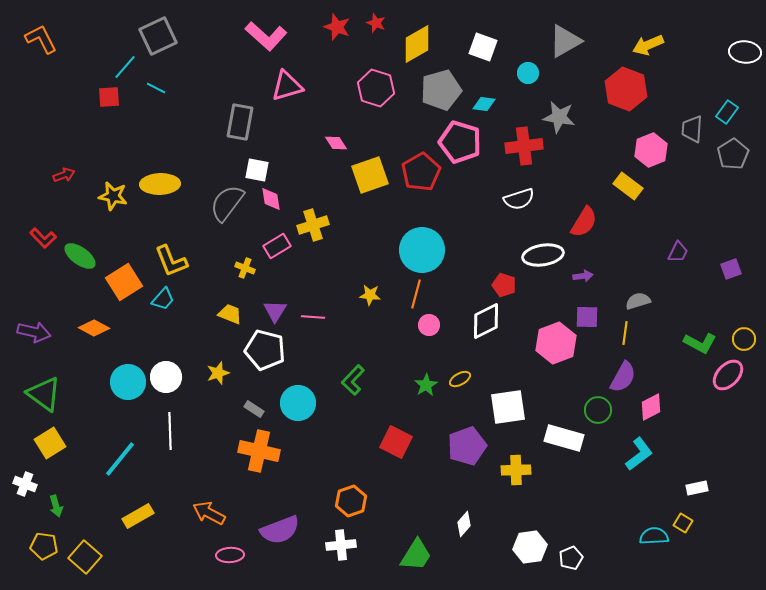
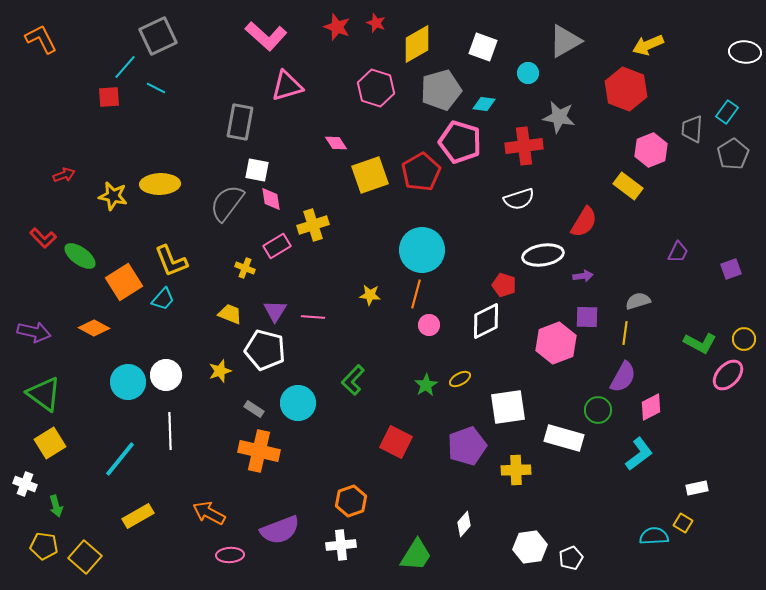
yellow star at (218, 373): moved 2 px right, 2 px up
white circle at (166, 377): moved 2 px up
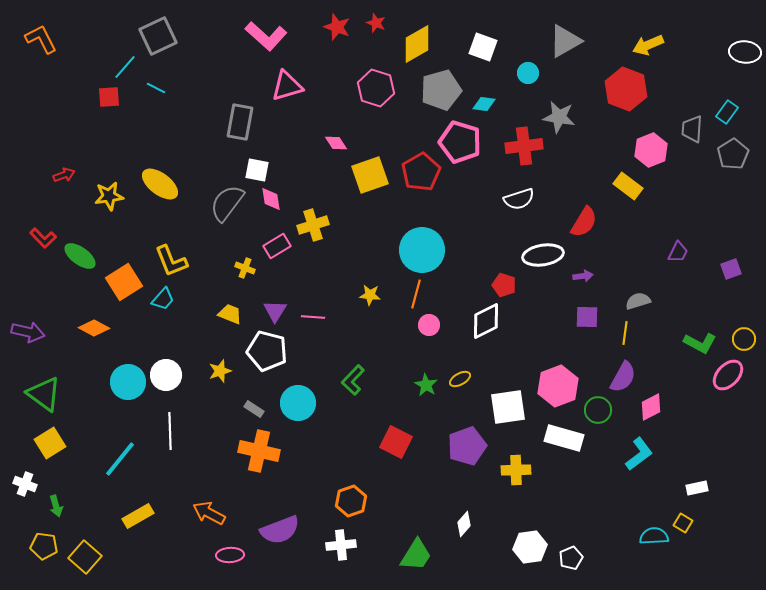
yellow ellipse at (160, 184): rotated 39 degrees clockwise
yellow star at (113, 196): moved 4 px left; rotated 20 degrees counterclockwise
purple arrow at (34, 332): moved 6 px left
pink hexagon at (556, 343): moved 2 px right, 43 px down
white pentagon at (265, 350): moved 2 px right, 1 px down
green star at (426, 385): rotated 10 degrees counterclockwise
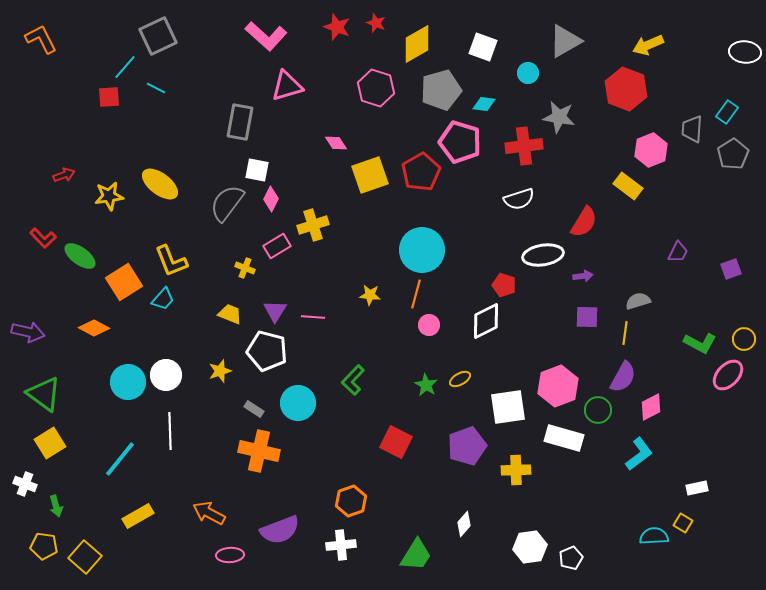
pink diamond at (271, 199): rotated 35 degrees clockwise
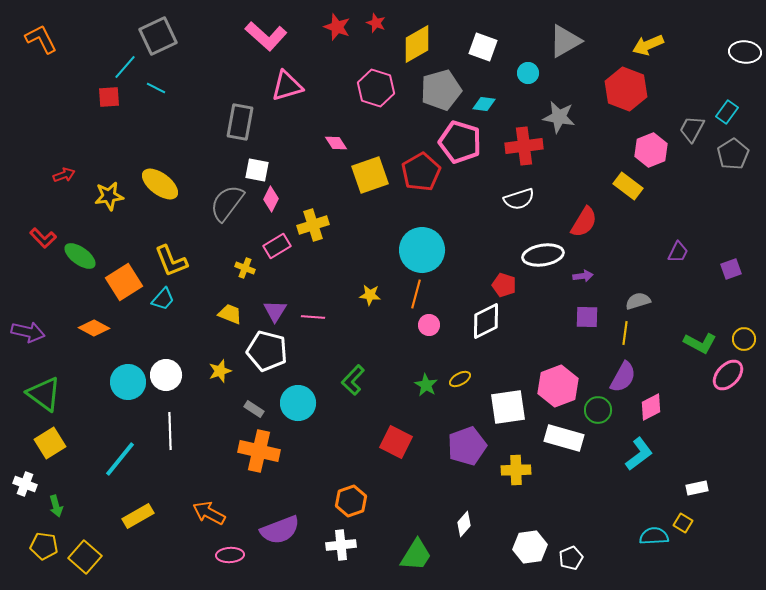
gray trapezoid at (692, 129): rotated 24 degrees clockwise
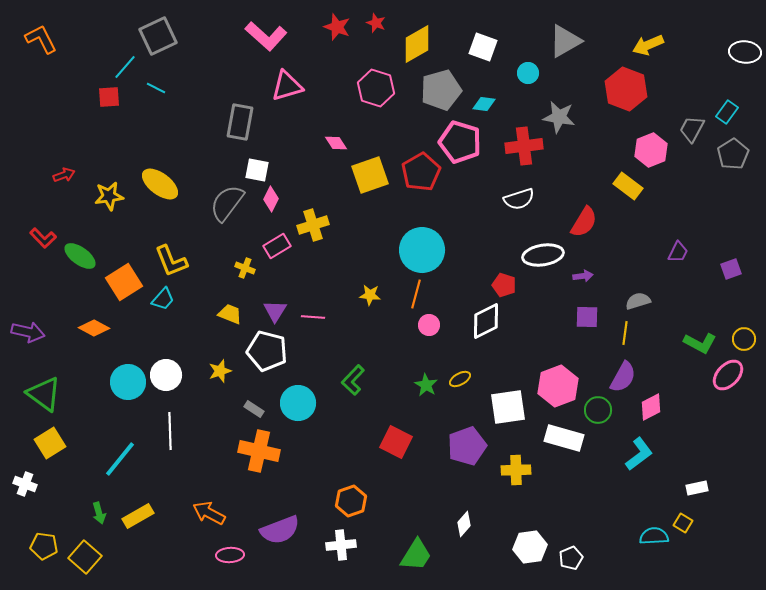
green arrow at (56, 506): moved 43 px right, 7 px down
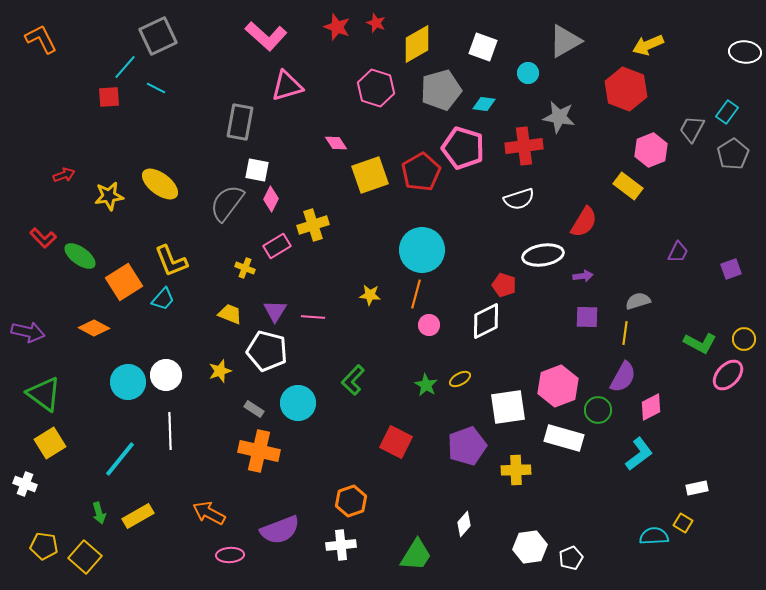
pink pentagon at (460, 142): moved 3 px right, 6 px down
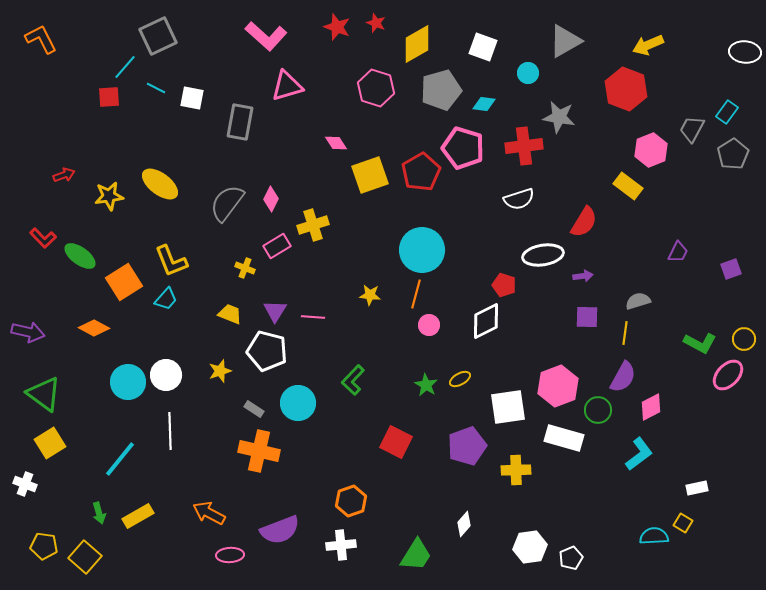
white square at (257, 170): moved 65 px left, 72 px up
cyan trapezoid at (163, 299): moved 3 px right
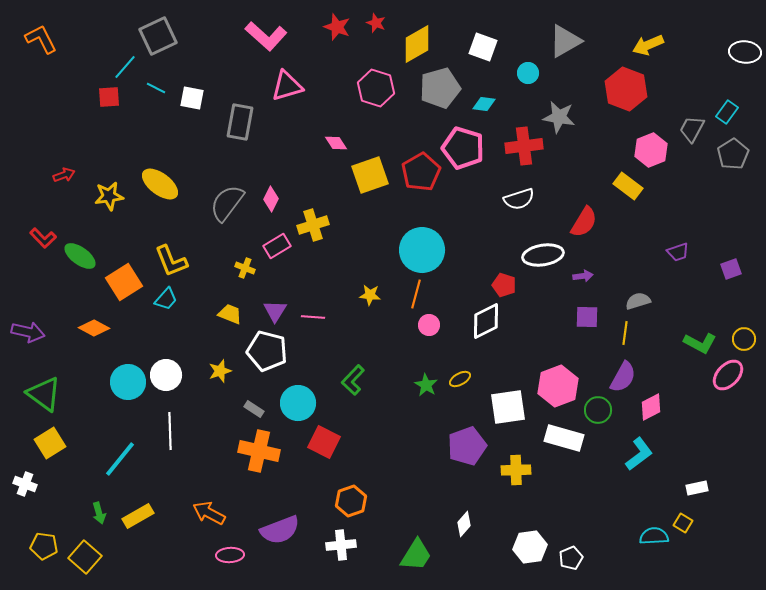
gray pentagon at (441, 90): moved 1 px left, 2 px up
purple trapezoid at (678, 252): rotated 45 degrees clockwise
red square at (396, 442): moved 72 px left
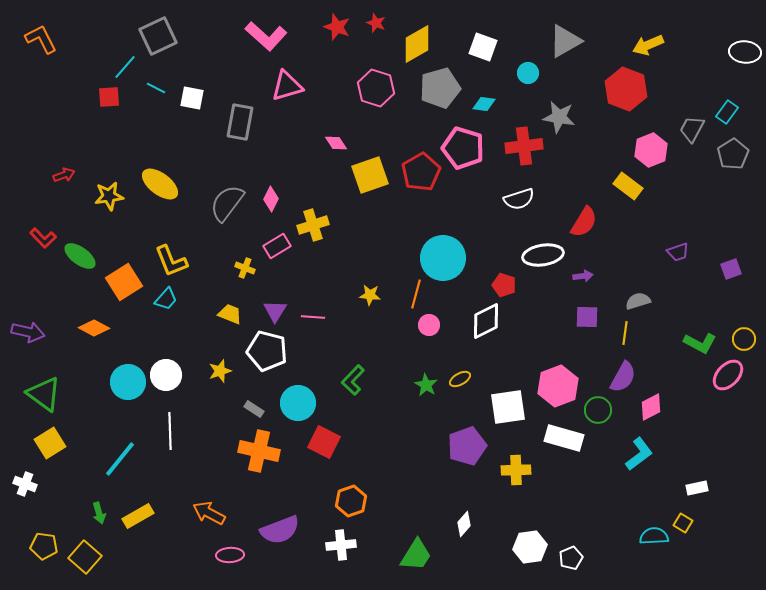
cyan circle at (422, 250): moved 21 px right, 8 px down
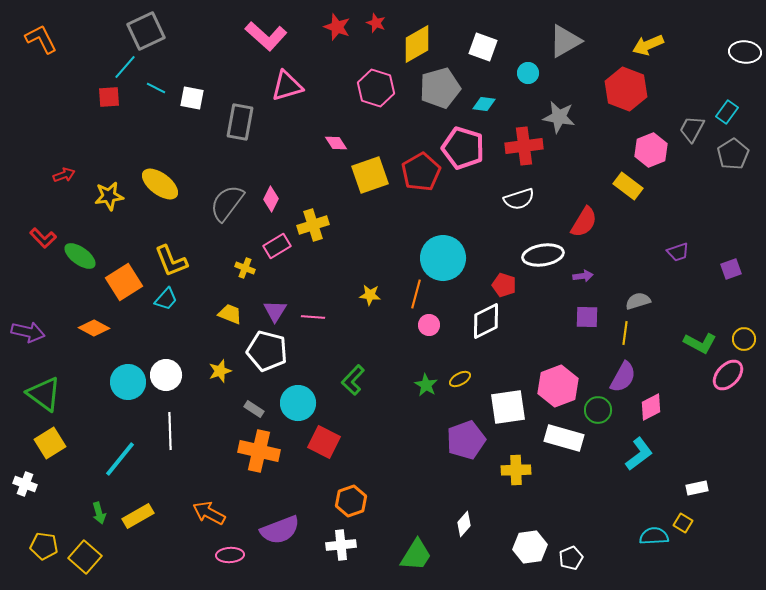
gray square at (158, 36): moved 12 px left, 5 px up
purple pentagon at (467, 446): moved 1 px left, 6 px up
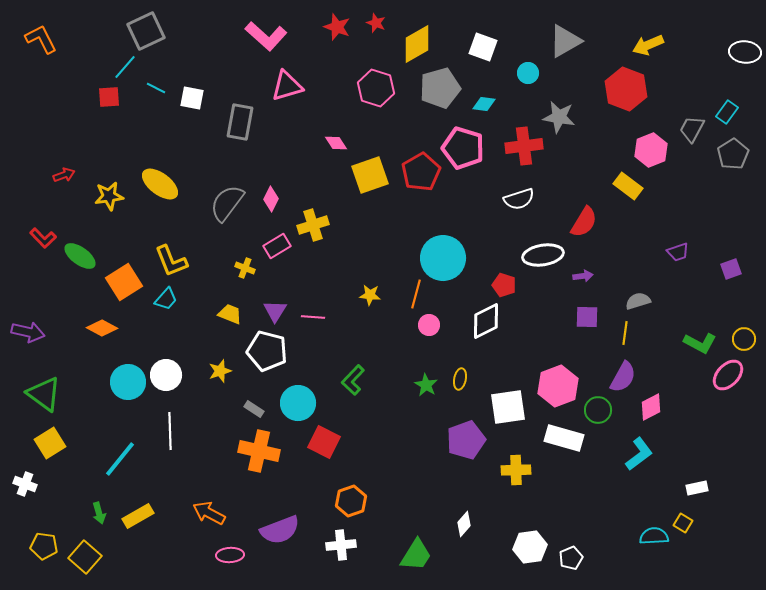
orange diamond at (94, 328): moved 8 px right
yellow ellipse at (460, 379): rotated 50 degrees counterclockwise
